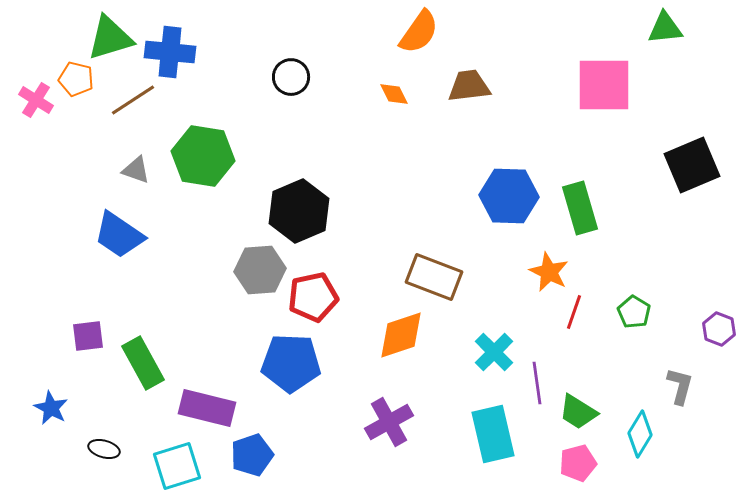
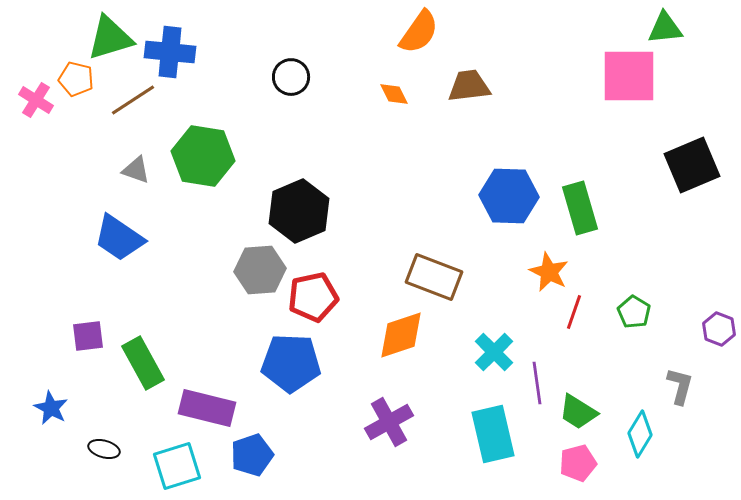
pink square at (604, 85): moved 25 px right, 9 px up
blue trapezoid at (119, 235): moved 3 px down
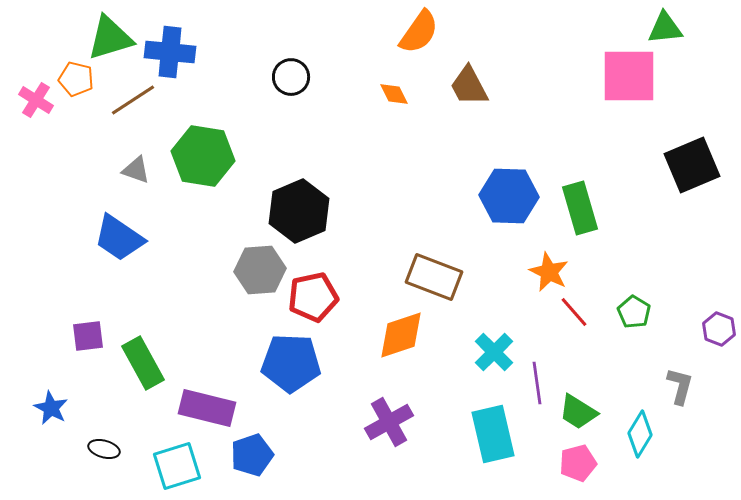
brown trapezoid at (469, 86): rotated 111 degrees counterclockwise
red line at (574, 312): rotated 60 degrees counterclockwise
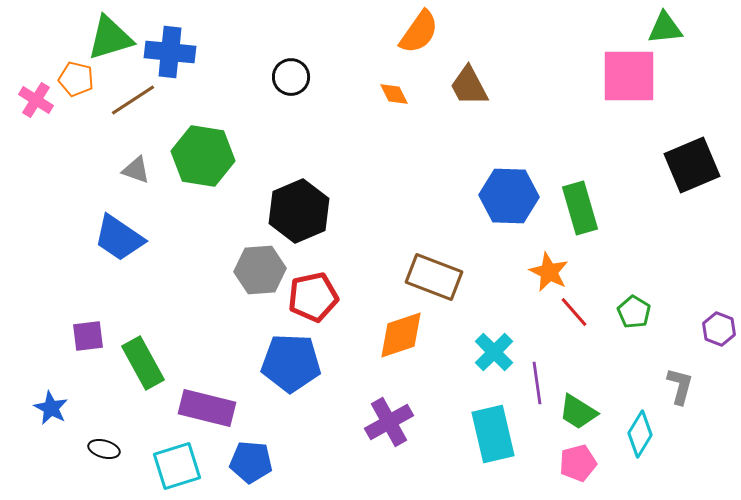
blue pentagon at (252, 455): moved 1 px left, 7 px down; rotated 24 degrees clockwise
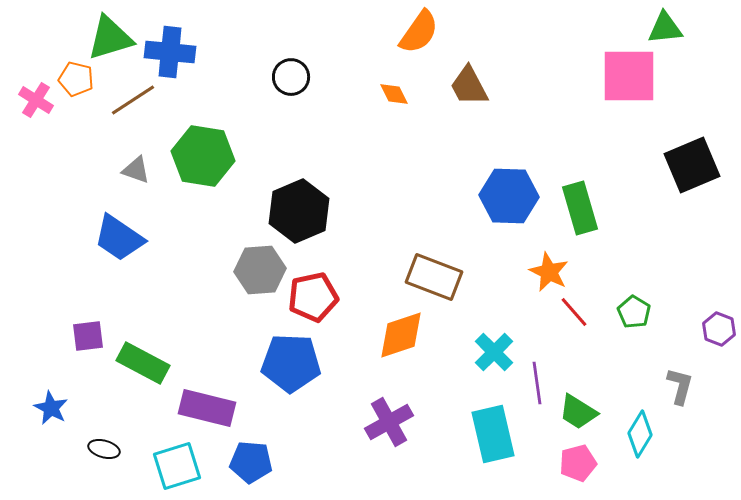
green rectangle at (143, 363): rotated 33 degrees counterclockwise
